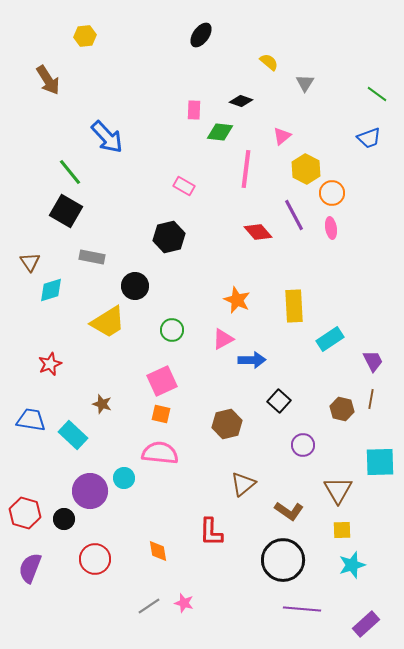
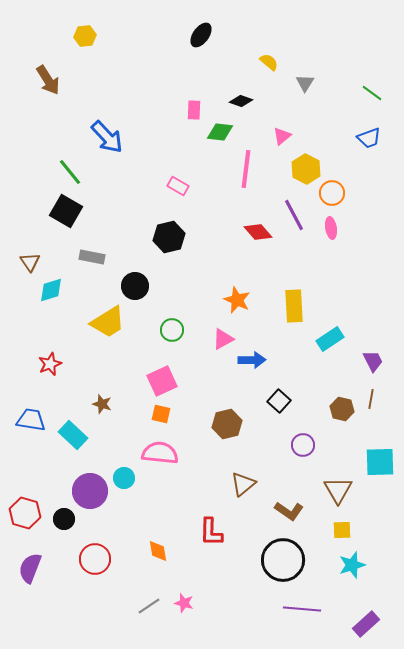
green line at (377, 94): moved 5 px left, 1 px up
pink rectangle at (184, 186): moved 6 px left
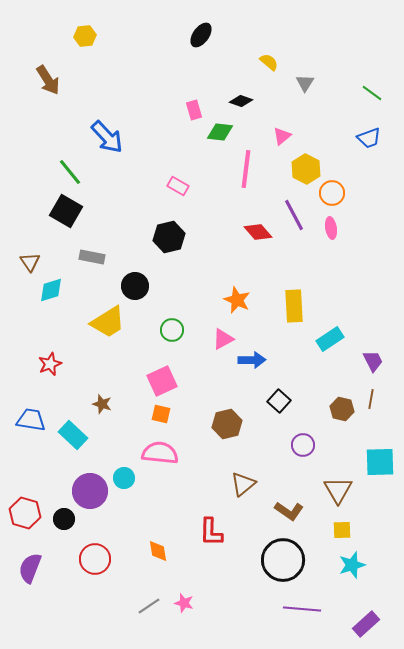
pink rectangle at (194, 110): rotated 18 degrees counterclockwise
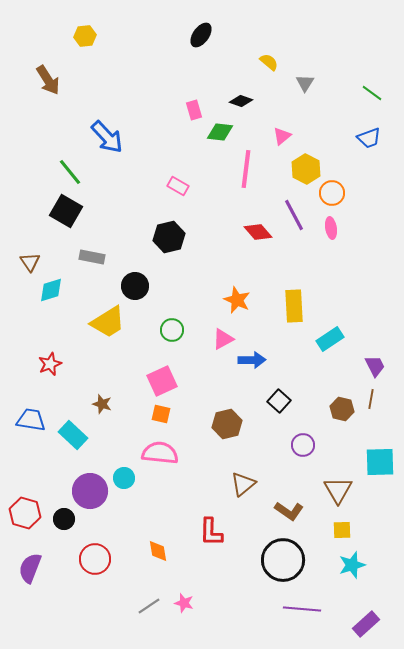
purple trapezoid at (373, 361): moved 2 px right, 5 px down
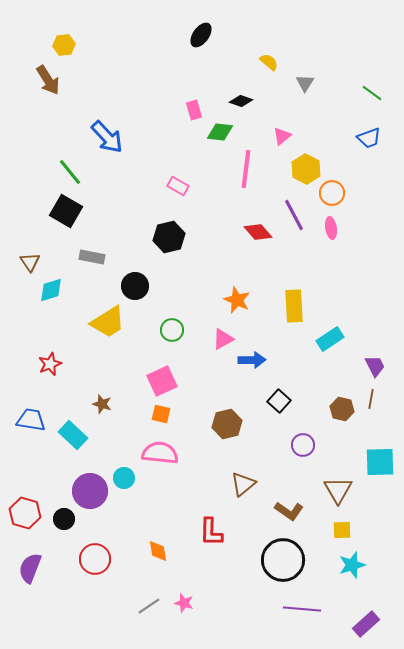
yellow hexagon at (85, 36): moved 21 px left, 9 px down
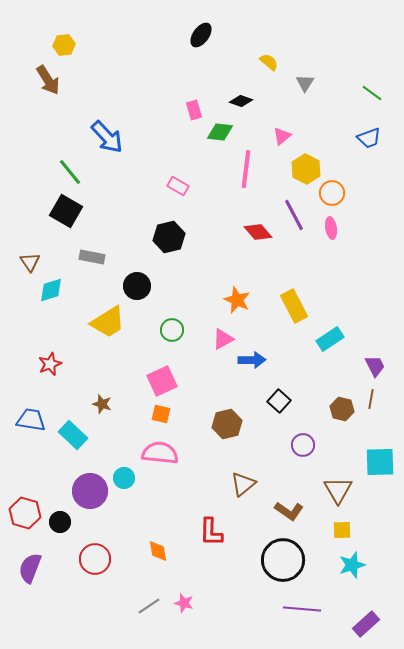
black circle at (135, 286): moved 2 px right
yellow rectangle at (294, 306): rotated 24 degrees counterclockwise
black circle at (64, 519): moved 4 px left, 3 px down
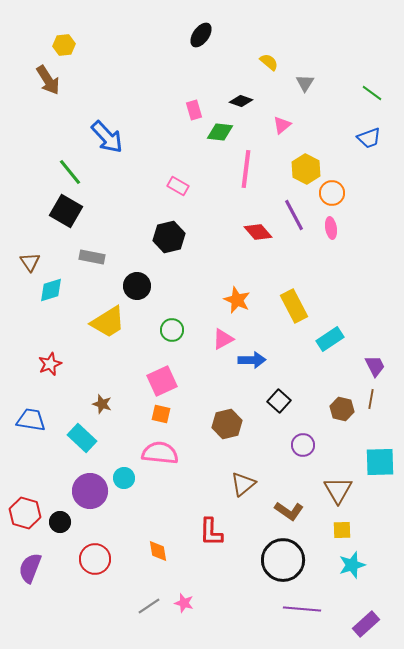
pink triangle at (282, 136): moved 11 px up
cyan rectangle at (73, 435): moved 9 px right, 3 px down
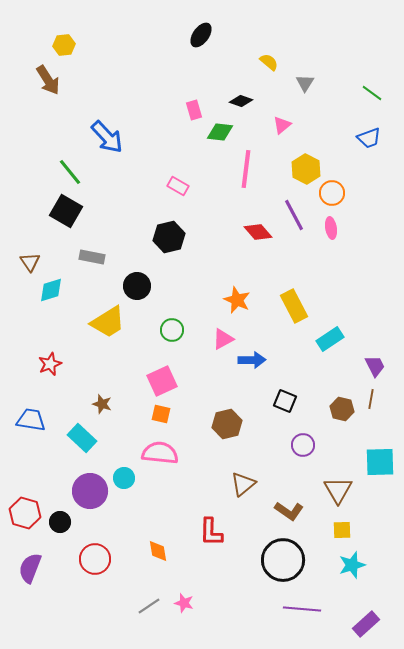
black square at (279, 401): moved 6 px right; rotated 20 degrees counterclockwise
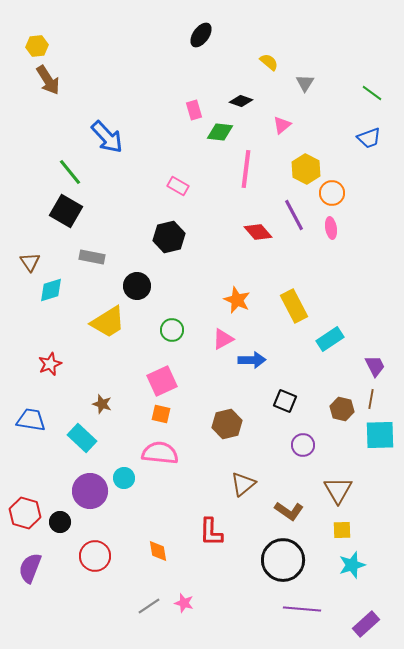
yellow hexagon at (64, 45): moved 27 px left, 1 px down
cyan square at (380, 462): moved 27 px up
red circle at (95, 559): moved 3 px up
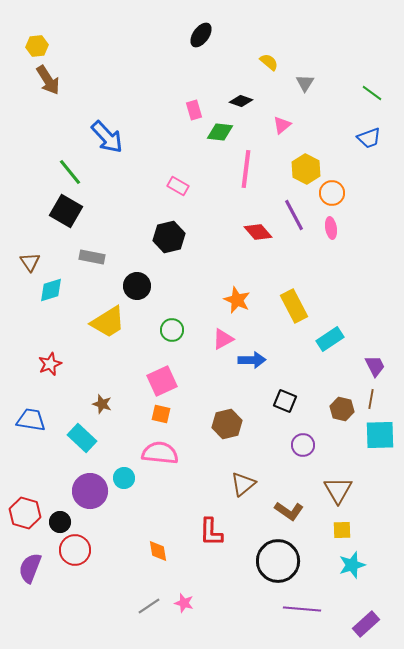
red circle at (95, 556): moved 20 px left, 6 px up
black circle at (283, 560): moved 5 px left, 1 px down
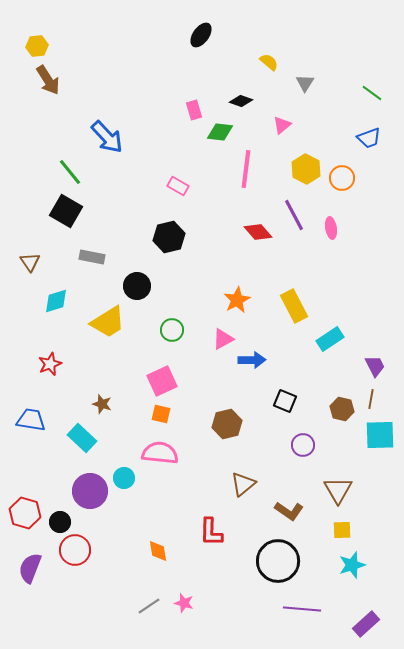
orange circle at (332, 193): moved 10 px right, 15 px up
cyan diamond at (51, 290): moved 5 px right, 11 px down
orange star at (237, 300): rotated 20 degrees clockwise
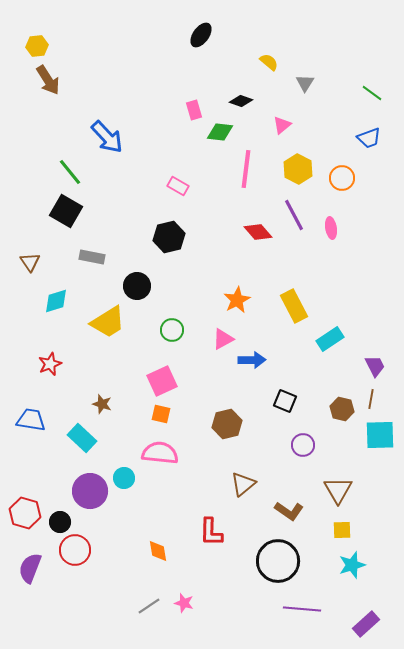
yellow hexagon at (306, 169): moved 8 px left
